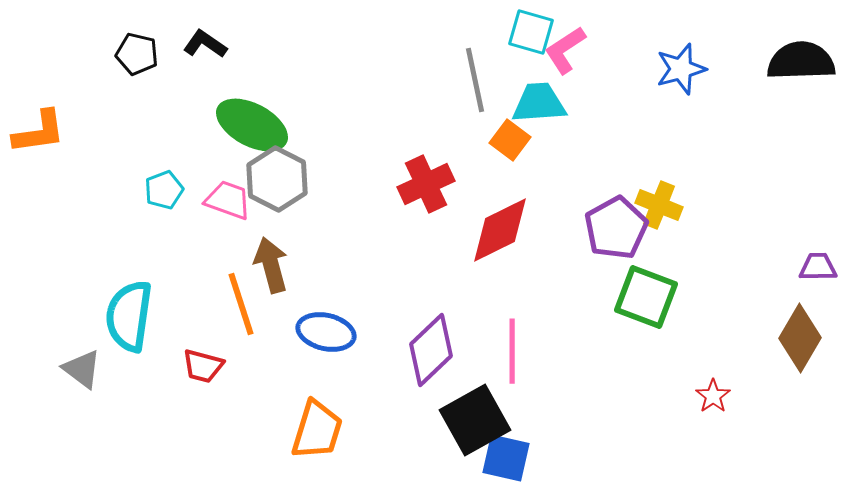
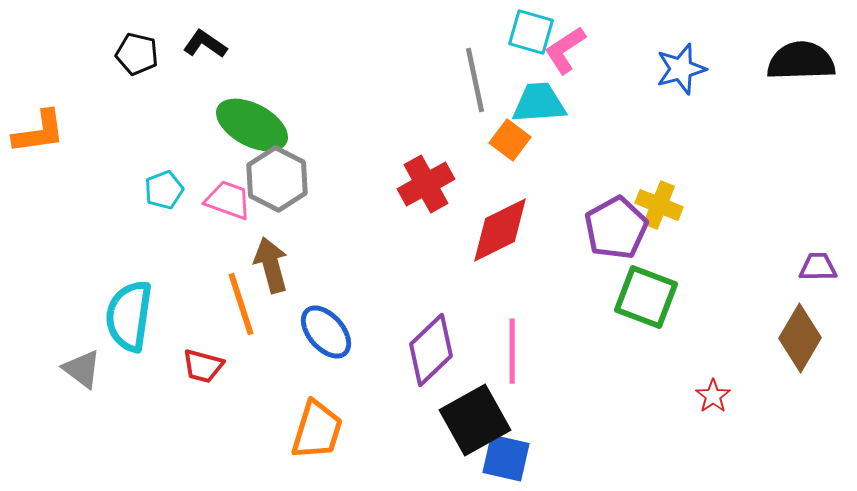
red cross: rotated 4 degrees counterclockwise
blue ellipse: rotated 36 degrees clockwise
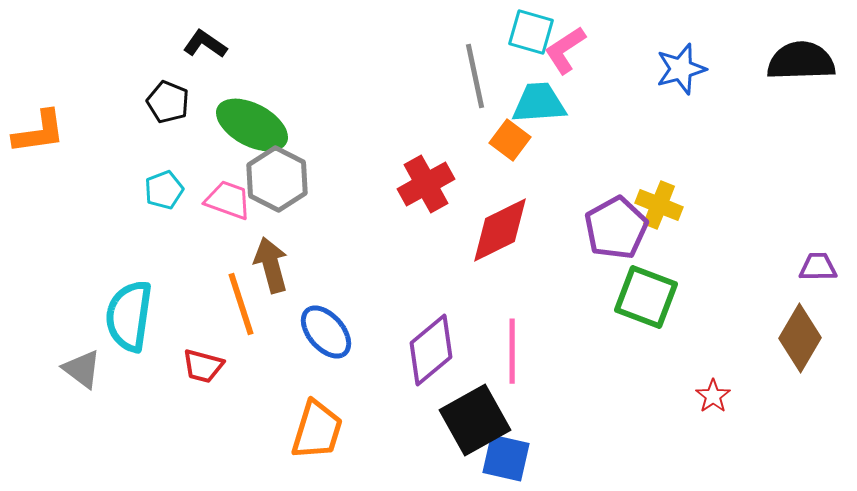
black pentagon: moved 31 px right, 48 px down; rotated 9 degrees clockwise
gray line: moved 4 px up
purple diamond: rotated 4 degrees clockwise
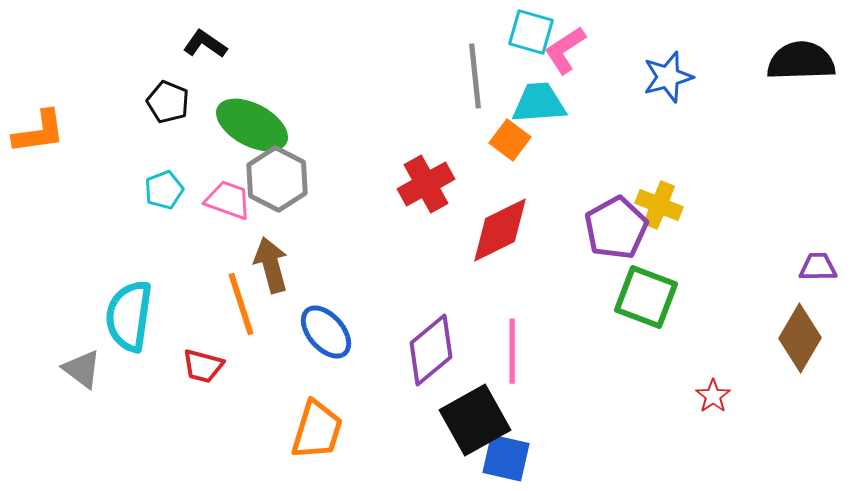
blue star: moved 13 px left, 8 px down
gray line: rotated 6 degrees clockwise
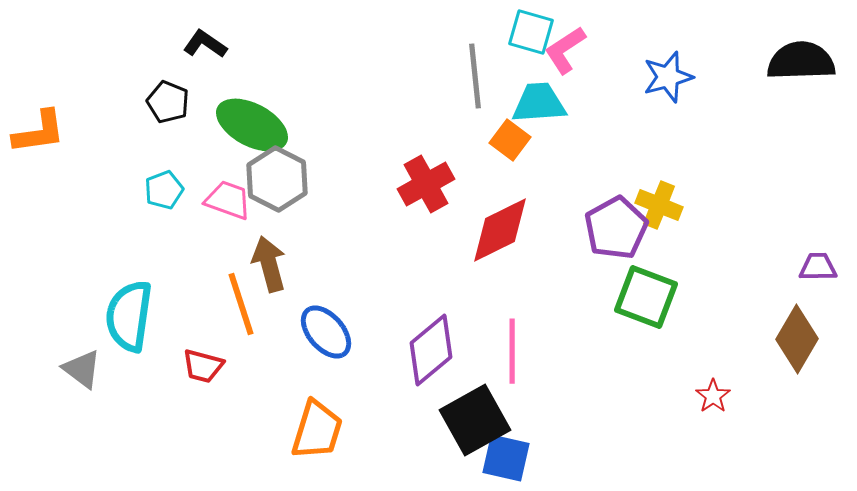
brown arrow: moved 2 px left, 1 px up
brown diamond: moved 3 px left, 1 px down
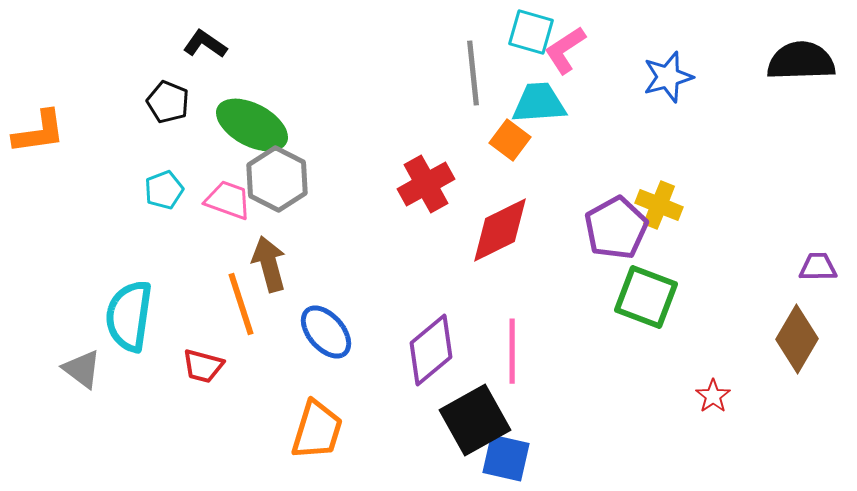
gray line: moved 2 px left, 3 px up
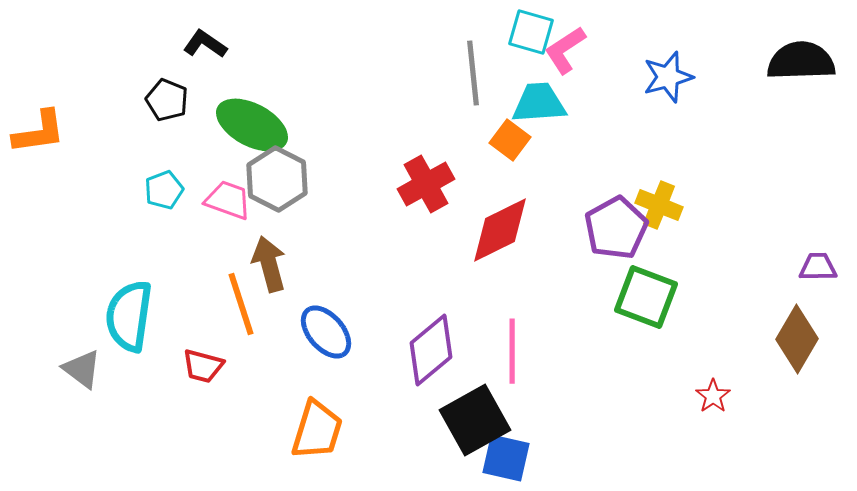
black pentagon: moved 1 px left, 2 px up
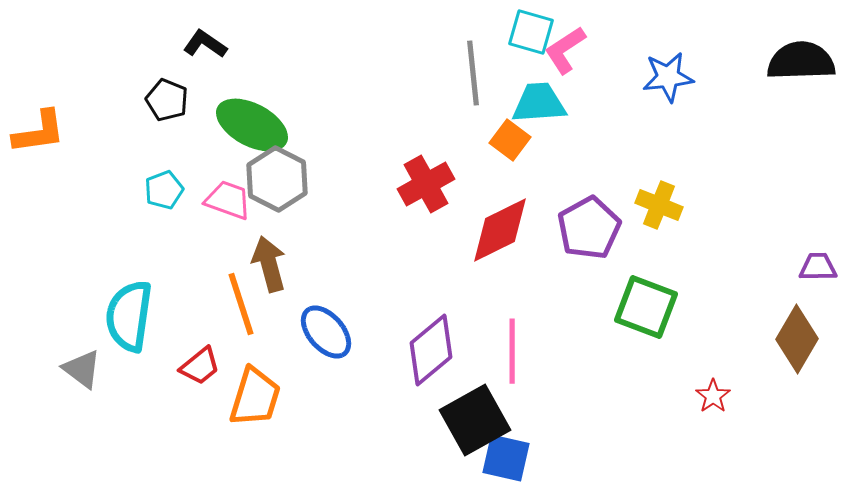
blue star: rotated 9 degrees clockwise
purple pentagon: moved 27 px left
green square: moved 10 px down
red trapezoid: moved 3 px left; rotated 54 degrees counterclockwise
orange trapezoid: moved 62 px left, 33 px up
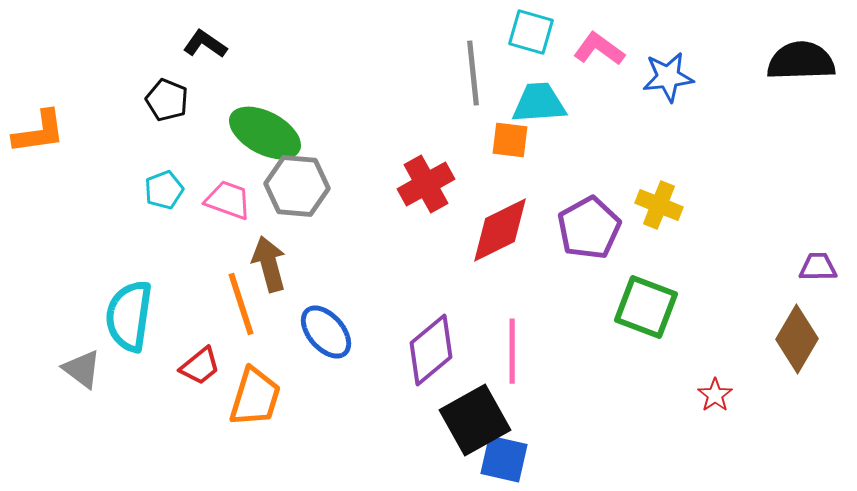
pink L-shape: moved 34 px right, 1 px up; rotated 69 degrees clockwise
green ellipse: moved 13 px right, 8 px down
orange square: rotated 30 degrees counterclockwise
gray hexagon: moved 20 px right, 7 px down; rotated 22 degrees counterclockwise
red star: moved 2 px right, 1 px up
blue square: moved 2 px left, 1 px down
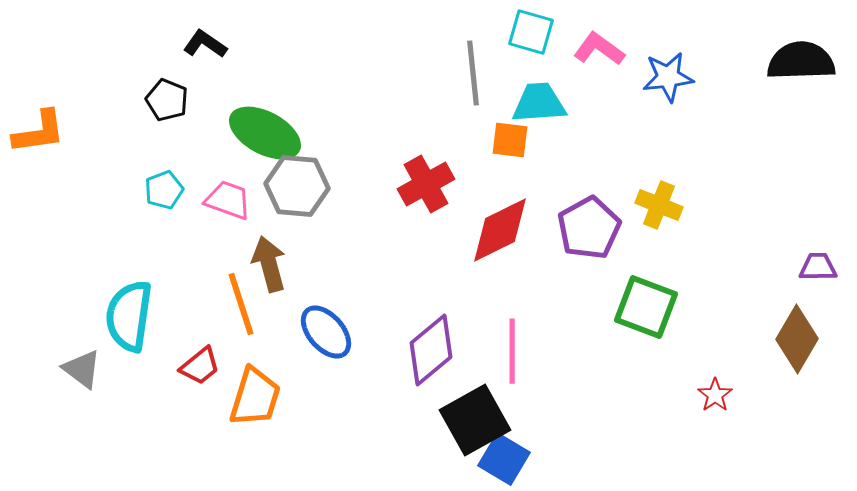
blue square: rotated 18 degrees clockwise
